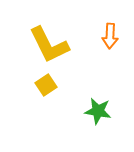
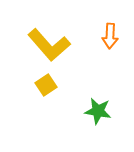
yellow L-shape: rotated 15 degrees counterclockwise
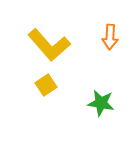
orange arrow: moved 1 px down
green star: moved 3 px right, 8 px up
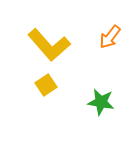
orange arrow: rotated 35 degrees clockwise
green star: moved 1 px up
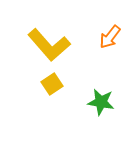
yellow square: moved 6 px right, 1 px up
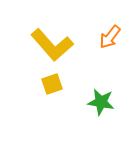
yellow L-shape: moved 3 px right
yellow square: rotated 15 degrees clockwise
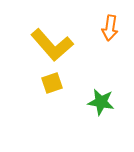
orange arrow: moved 9 px up; rotated 30 degrees counterclockwise
yellow square: moved 1 px up
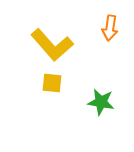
yellow square: rotated 25 degrees clockwise
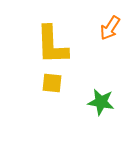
orange arrow: rotated 25 degrees clockwise
yellow L-shape: rotated 39 degrees clockwise
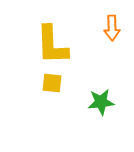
orange arrow: moved 2 px right; rotated 35 degrees counterclockwise
green star: rotated 16 degrees counterclockwise
